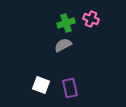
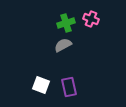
purple rectangle: moved 1 px left, 1 px up
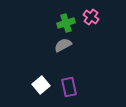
pink cross: moved 2 px up; rotated 14 degrees clockwise
white square: rotated 30 degrees clockwise
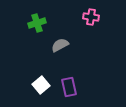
pink cross: rotated 28 degrees counterclockwise
green cross: moved 29 px left
gray semicircle: moved 3 px left
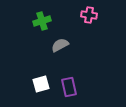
pink cross: moved 2 px left, 2 px up
green cross: moved 5 px right, 2 px up
white square: moved 1 px up; rotated 24 degrees clockwise
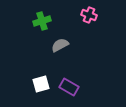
pink cross: rotated 14 degrees clockwise
purple rectangle: rotated 48 degrees counterclockwise
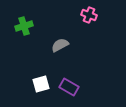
green cross: moved 18 px left, 5 px down
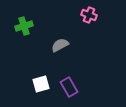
purple rectangle: rotated 30 degrees clockwise
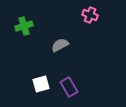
pink cross: moved 1 px right
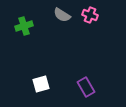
gray semicircle: moved 2 px right, 30 px up; rotated 120 degrees counterclockwise
purple rectangle: moved 17 px right
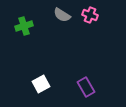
white square: rotated 12 degrees counterclockwise
